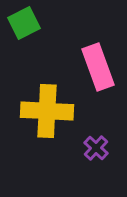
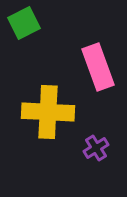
yellow cross: moved 1 px right, 1 px down
purple cross: rotated 15 degrees clockwise
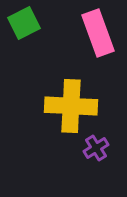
pink rectangle: moved 34 px up
yellow cross: moved 23 px right, 6 px up
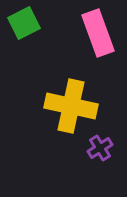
yellow cross: rotated 9 degrees clockwise
purple cross: moved 4 px right
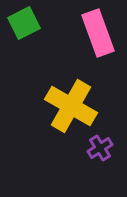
yellow cross: rotated 18 degrees clockwise
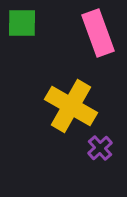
green square: moved 2 px left; rotated 28 degrees clockwise
purple cross: rotated 10 degrees counterclockwise
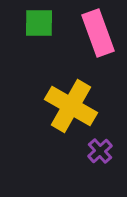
green square: moved 17 px right
purple cross: moved 3 px down
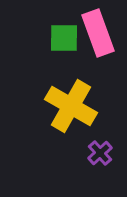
green square: moved 25 px right, 15 px down
purple cross: moved 2 px down
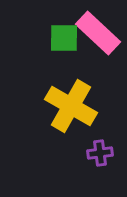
pink rectangle: rotated 27 degrees counterclockwise
purple cross: rotated 35 degrees clockwise
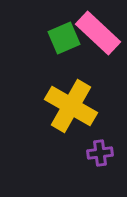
green square: rotated 24 degrees counterclockwise
